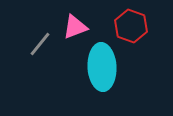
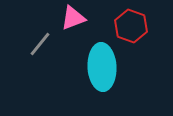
pink triangle: moved 2 px left, 9 px up
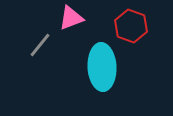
pink triangle: moved 2 px left
gray line: moved 1 px down
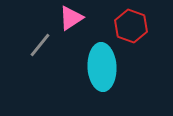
pink triangle: rotated 12 degrees counterclockwise
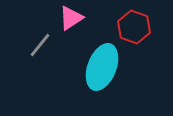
red hexagon: moved 3 px right, 1 px down
cyan ellipse: rotated 24 degrees clockwise
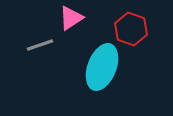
red hexagon: moved 3 px left, 2 px down
gray line: rotated 32 degrees clockwise
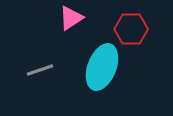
red hexagon: rotated 20 degrees counterclockwise
gray line: moved 25 px down
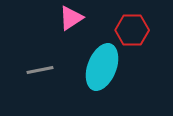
red hexagon: moved 1 px right, 1 px down
gray line: rotated 8 degrees clockwise
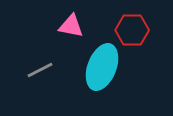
pink triangle: moved 8 px down; rotated 44 degrees clockwise
gray line: rotated 16 degrees counterclockwise
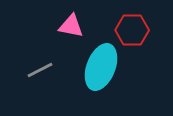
cyan ellipse: moved 1 px left
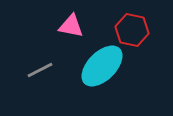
red hexagon: rotated 12 degrees clockwise
cyan ellipse: moved 1 px right, 1 px up; rotated 24 degrees clockwise
